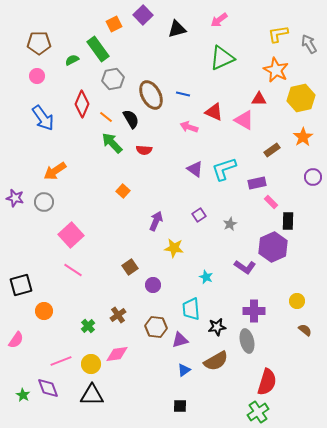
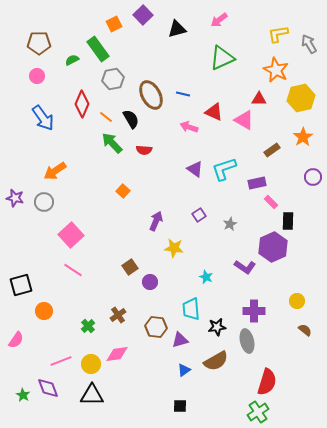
purple circle at (153, 285): moved 3 px left, 3 px up
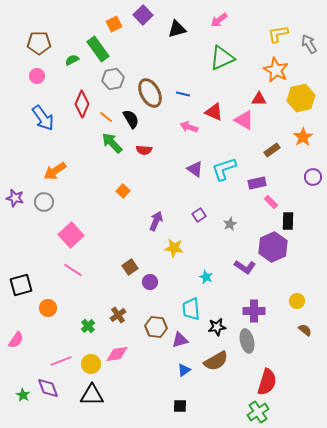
brown ellipse at (151, 95): moved 1 px left, 2 px up
orange circle at (44, 311): moved 4 px right, 3 px up
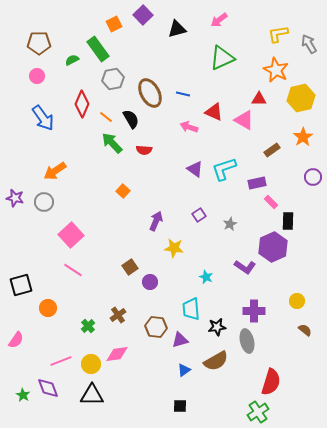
red semicircle at (267, 382): moved 4 px right
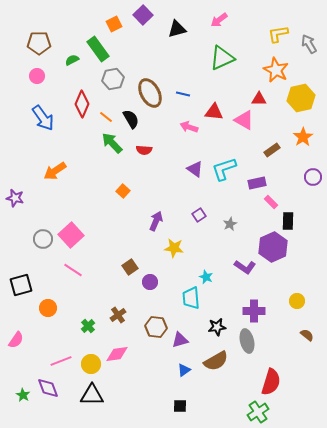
red triangle at (214, 112): rotated 18 degrees counterclockwise
gray circle at (44, 202): moved 1 px left, 37 px down
cyan trapezoid at (191, 309): moved 11 px up
brown semicircle at (305, 330): moved 2 px right, 5 px down
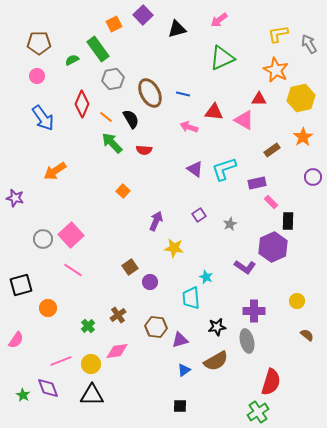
pink diamond at (117, 354): moved 3 px up
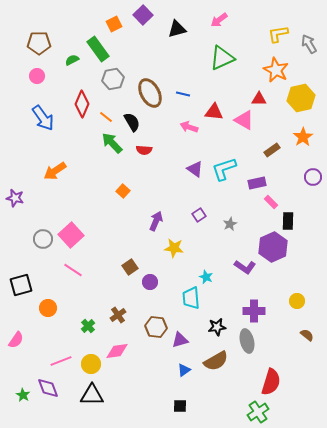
black semicircle at (131, 119): moved 1 px right, 3 px down
